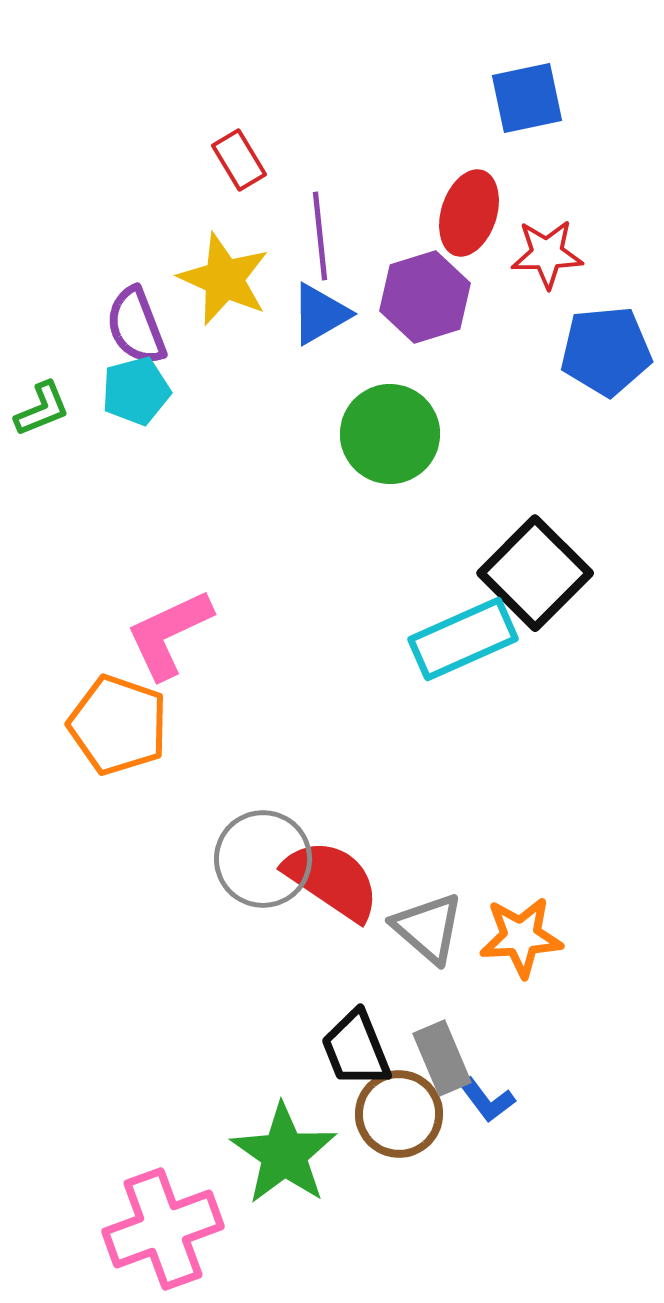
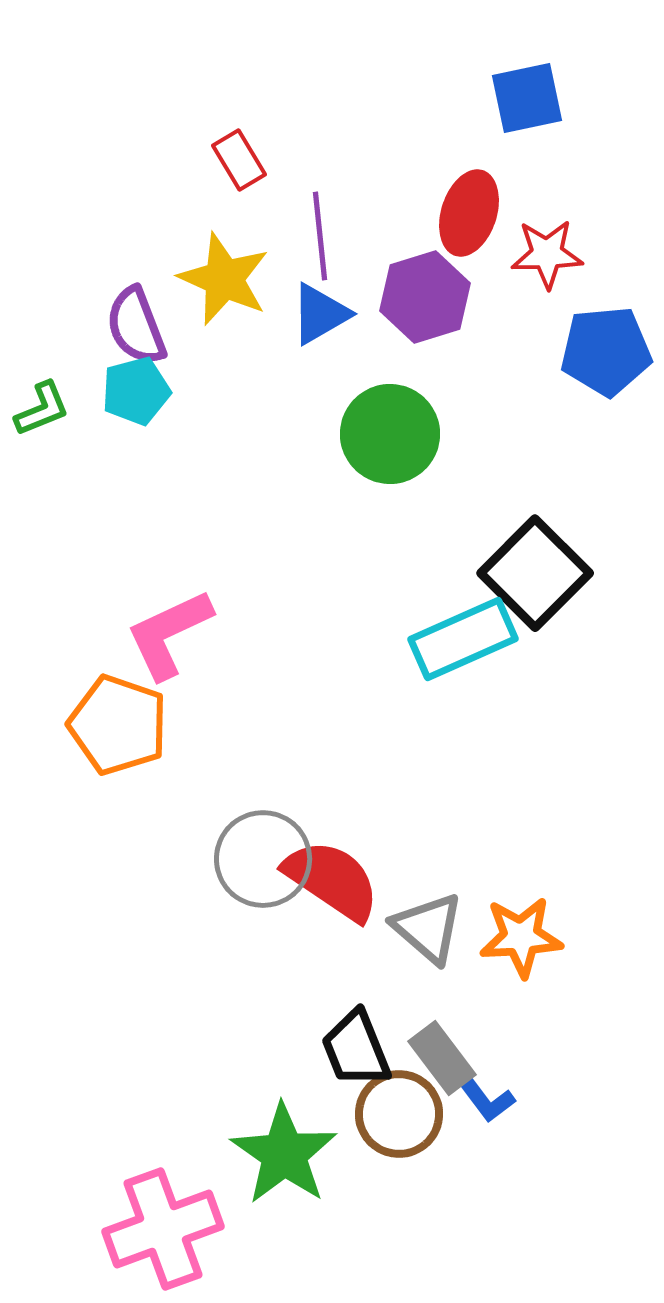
gray rectangle: rotated 14 degrees counterclockwise
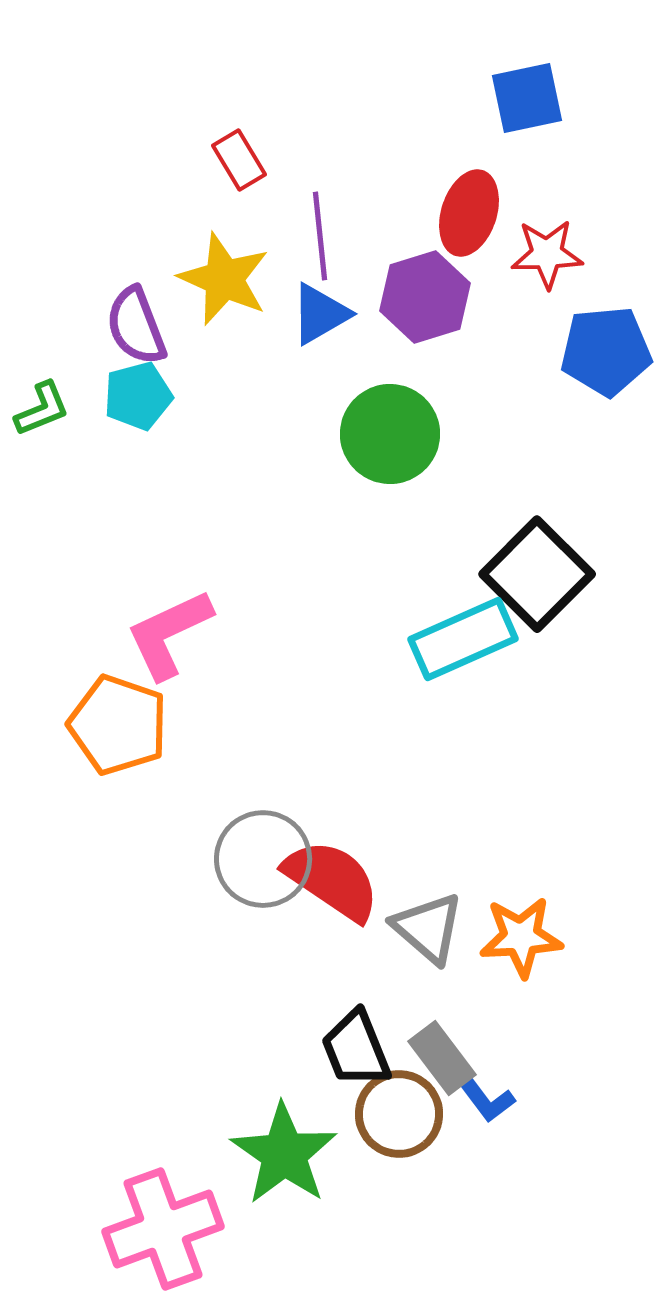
cyan pentagon: moved 2 px right, 5 px down
black square: moved 2 px right, 1 px down
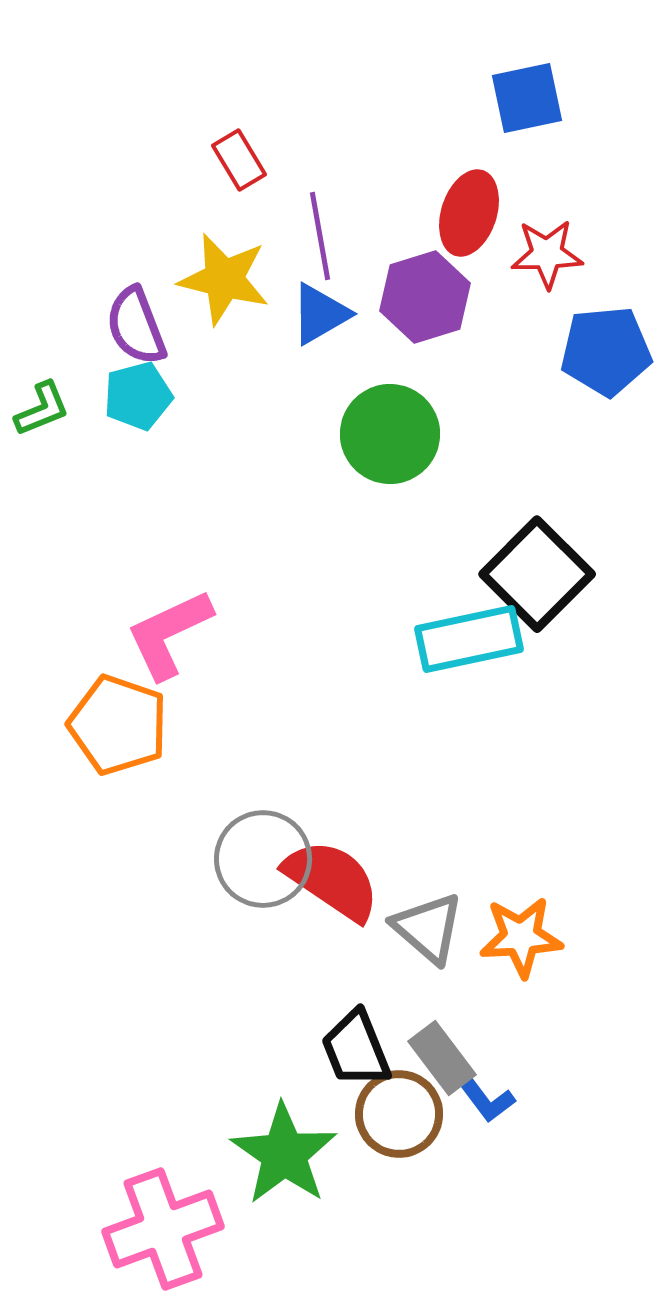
purple line: rotated 4 degrees counterclockwise
yellow star: rotated 10 degrees counterclockwise
cyan rectangle: moved 6 px right; rotated 12 degrees clockwise
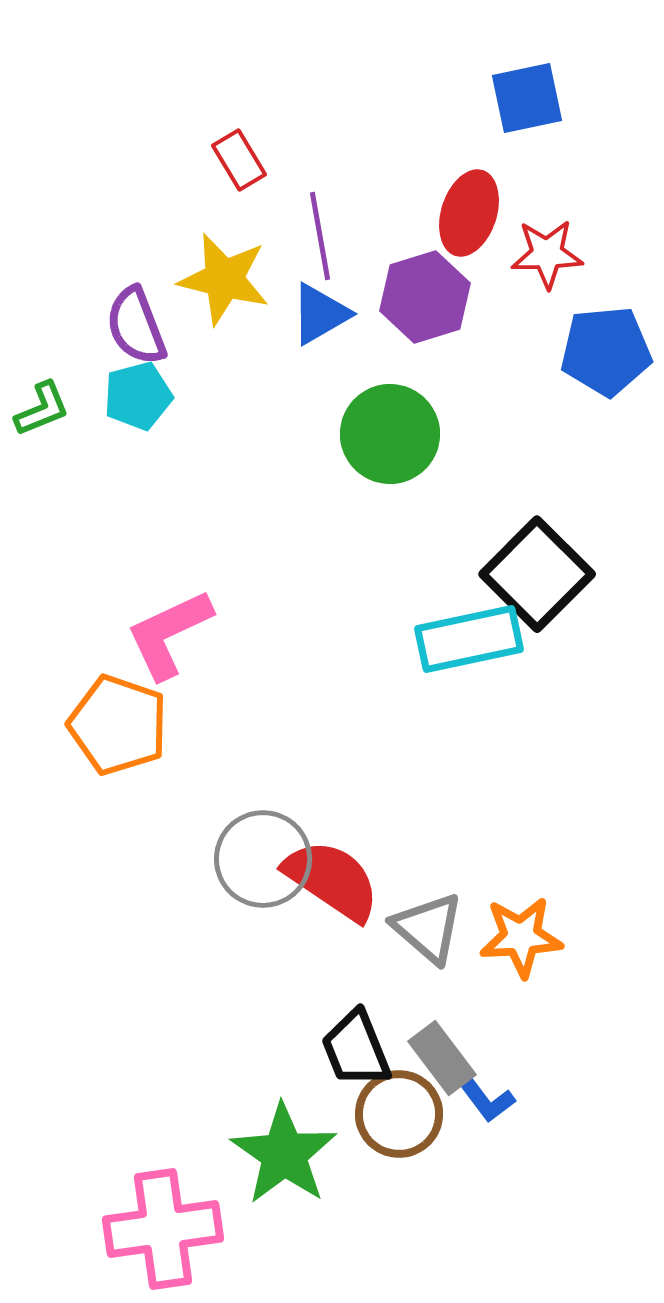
pink cross: rotated 12 degrees clockwise
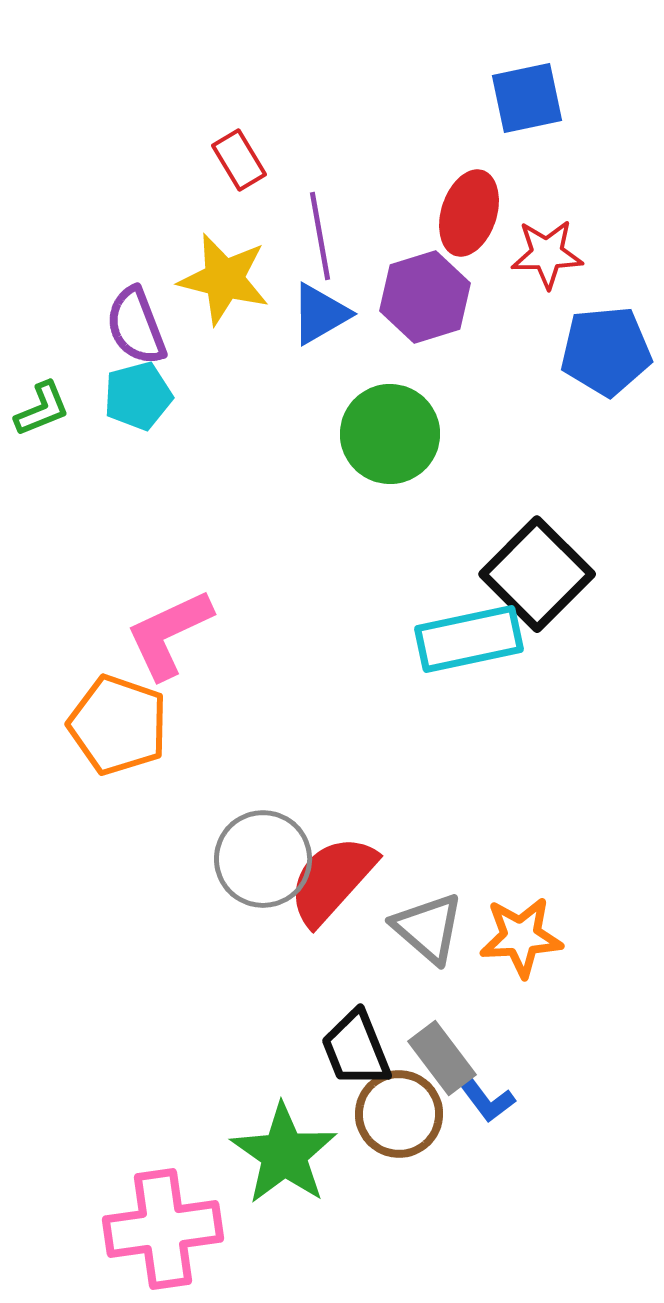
red semicircle: rotated 82 degrees counterclockwise
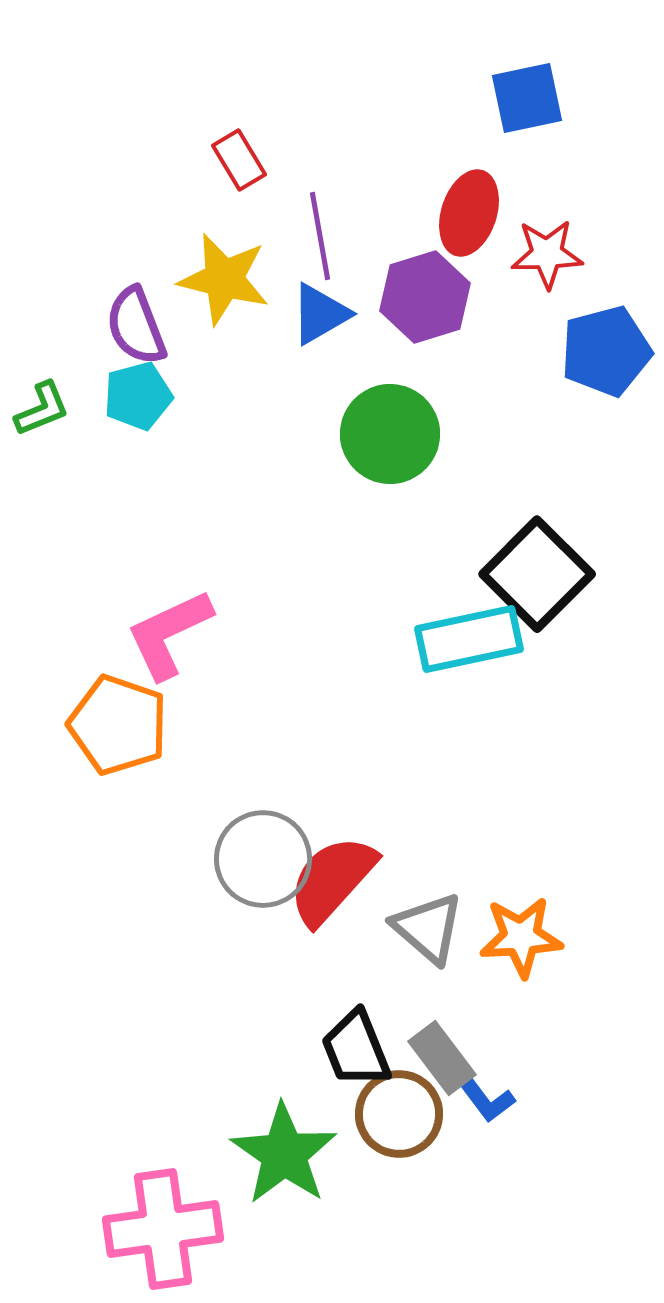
blue pentagon: rotated 10 degrees counterclockwise
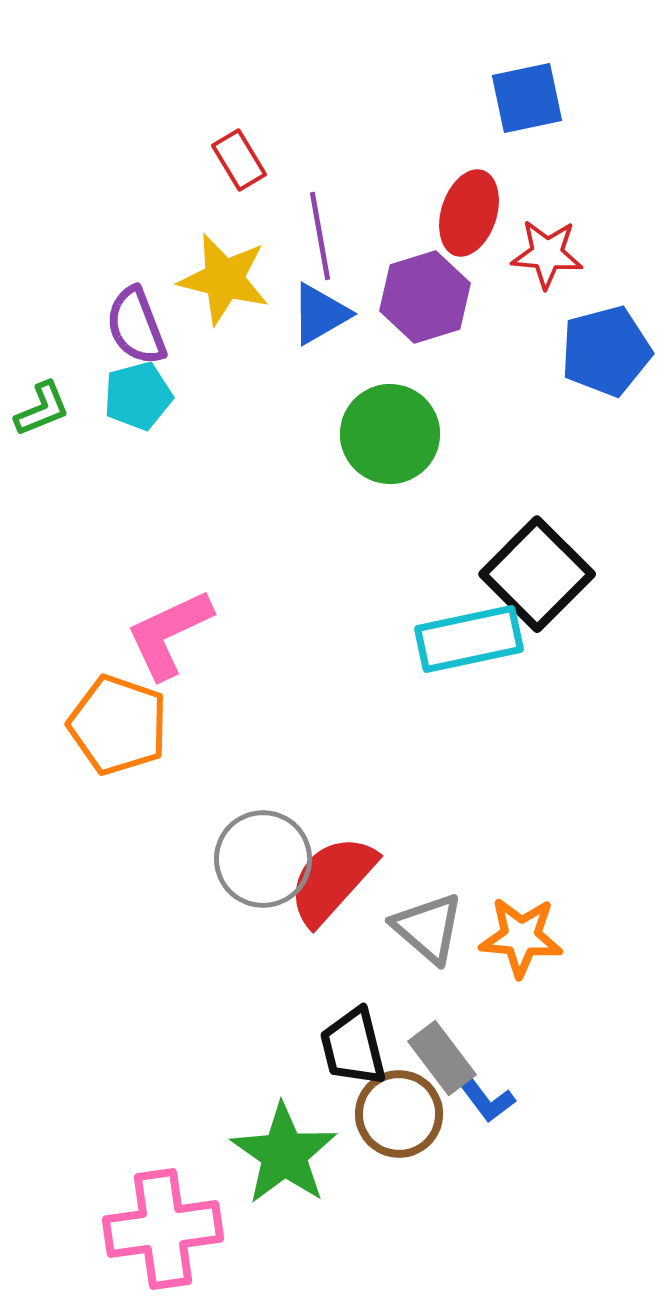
red star: rotated 6 degrees clockwise
orange star: rotated 8 degrees clockwise
black trapezoid: moved 3 px left, 2 px up; rotated 8 degrees clockwise
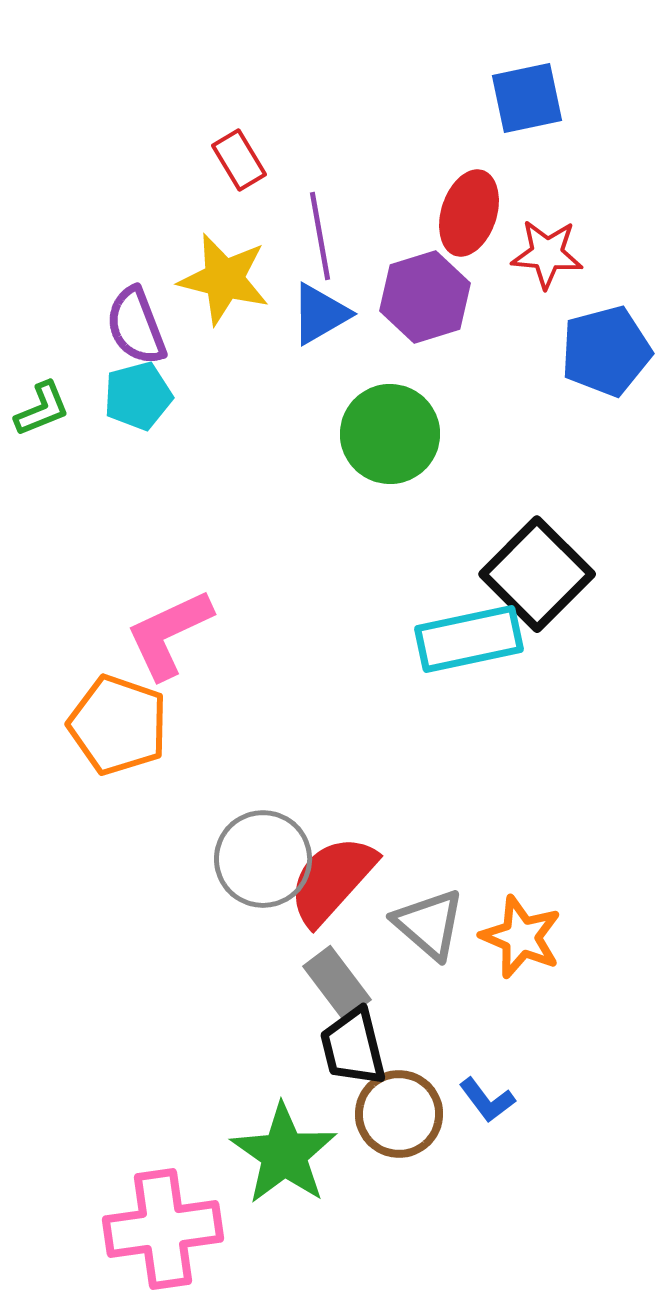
gray triangle: moved 1 px right, 4 px up
orange star: rotated 18 degrees clockwise
gray rectangle: moved 105 px left, 75 px up
